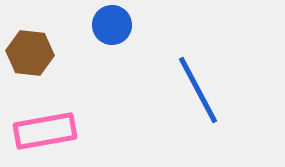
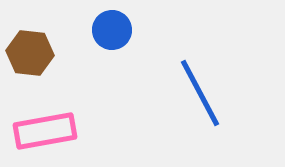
blue circle: moved 5 px down
blue line: moved 2 px right, 3 px down
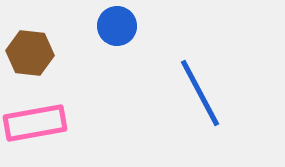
blue circle: moved 5 px right, 4 px up
pink rectangle: moved 10 px left, 8 px up
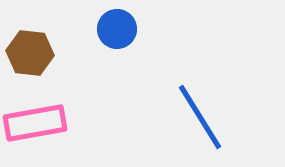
blue circle: moved 3 px down
blue line: moved 24 px down; rotated 4 degrees counterclockwise
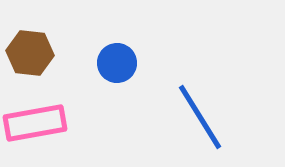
blue circle: moved 34 px down
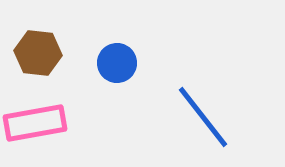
brown hexagon: moved 8 px right
blue line: moved 3 px right; rotated 6 degrees counterclockwise
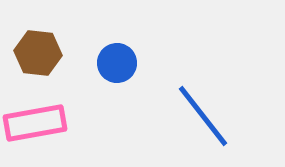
blue line: moved 1 px up
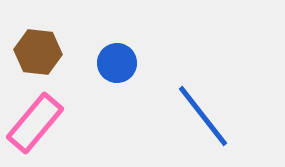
brown hexagon: moved 1 px up
pink rectangle: rotated 40 degrees counterclockwise
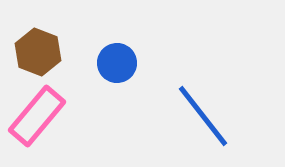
brown hexagon: rotated 15 degrees clockwise
pink rectangle: moved 2 px right, 7 px up
